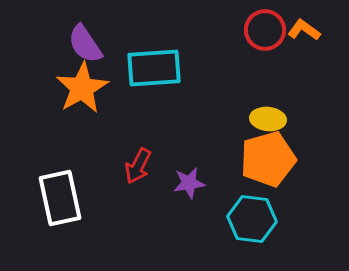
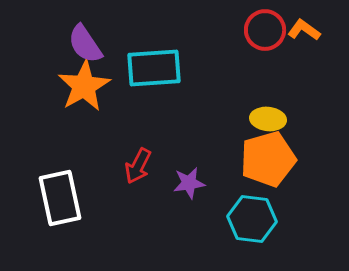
orange star: moved 2 px right, 2 px up
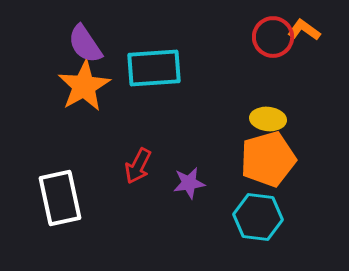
red circle: moved 8 px right, 7 px down
cyan hexagon: moved 6 px right, 2 px up
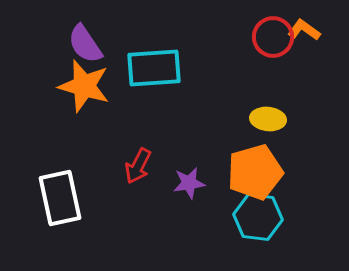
orange star: rotated 26 degrees counterclockwise
orange pentagon: moved 13 px left, 13 px down
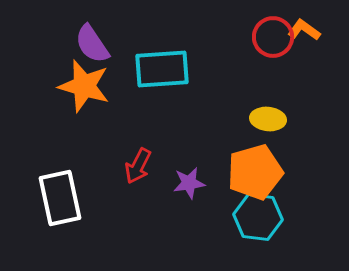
purple semicircle: moved 7 px right
cyan rectangle: moved 8 px right, 1 px down
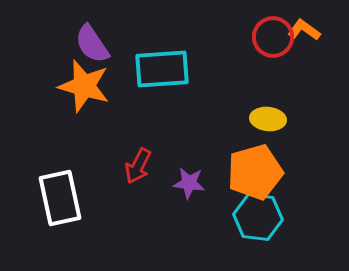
purple star: rotated 16 degrees clockwise
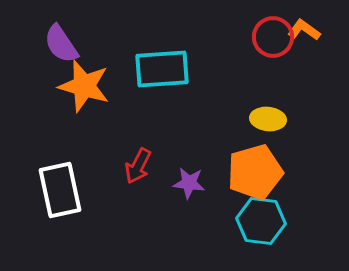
purple semicircle: moved 31 px left
white rectangle: moved 8 px up
cyan hexagon: moved 3 px right, 4 px down
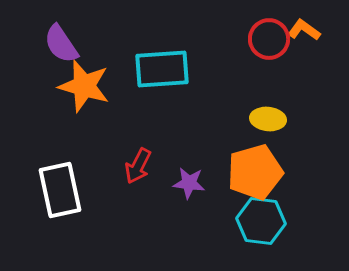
red circle: moved 4 px left, 2 px down
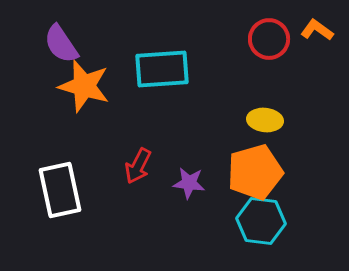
orange L-shape: moved 13 px right
yellow ellipse: moved 3 px left, 1 px down
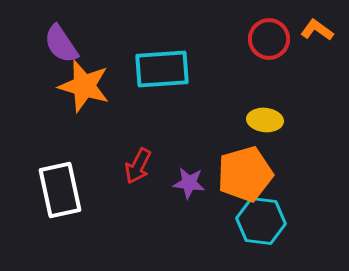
orange pentagon: moved 10 px left, 2 px down
